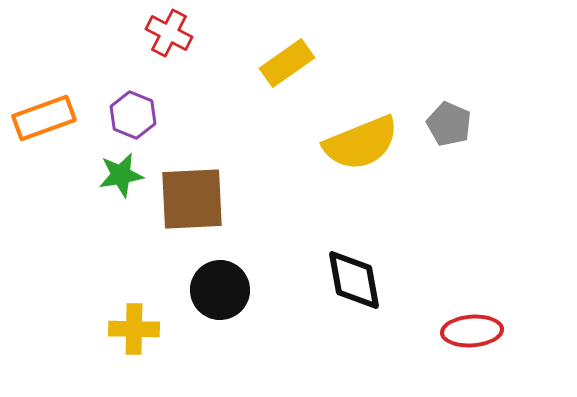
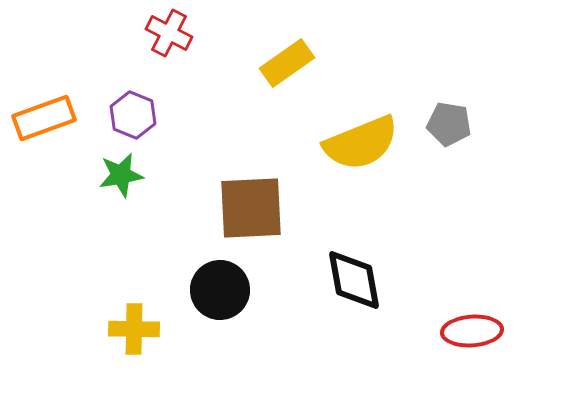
gray pentagon: rotated 15 degrees counterclockwise
brown square: moved 59 px right, 9 px down
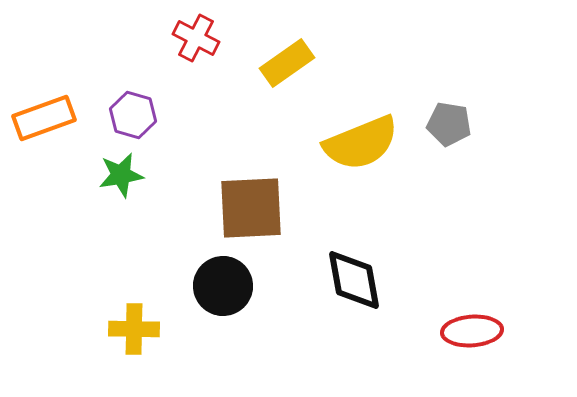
red cross: moved 27 px right, 5 px down
purple hexagon: rotated 6 degrees counterclockwise
black circle: moved 3 px right, 4 px up
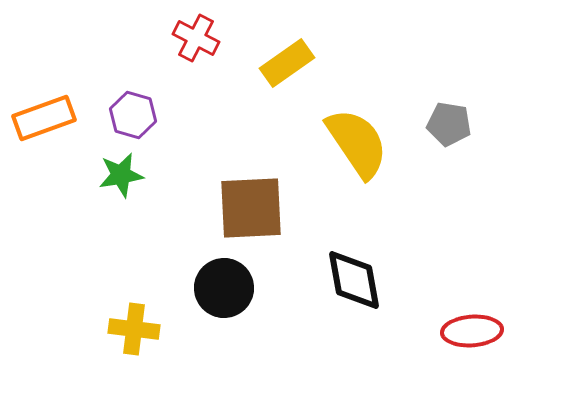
yellow semicircle: moved 4 px left; rotated 102 degrees counterclockwise
black circle: moved 1 px right, 2 px down
yellow cross: rotated 6 degrees clockwise
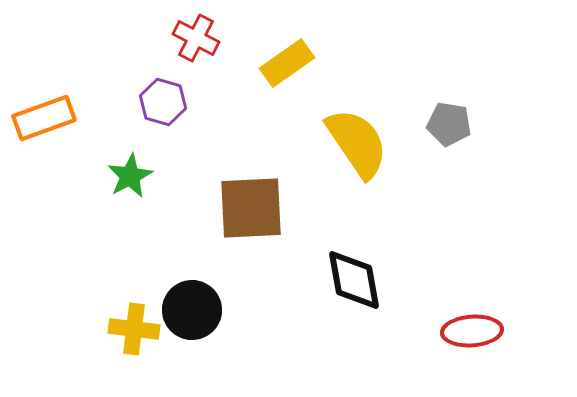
purple hexagon: moved 30 px right, 13 px up
green star: moved 9 px right, 1 px down; rotated 18 degrees counterclockwise
black circle: moved 32 px left, 22 px down
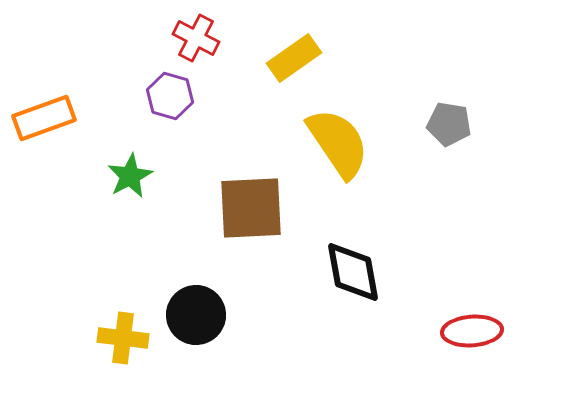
yellow rectangle: moved 7 px right, 5 px up
purple hexagon: moved 7 px right, 6 px up
yellow semicircle: moved 19 px left
black diamond: moved 1 px left, 8 px up
black circle: moved 4 px right, 5 px down
yellow cross: moved 11 px left, 9 px down
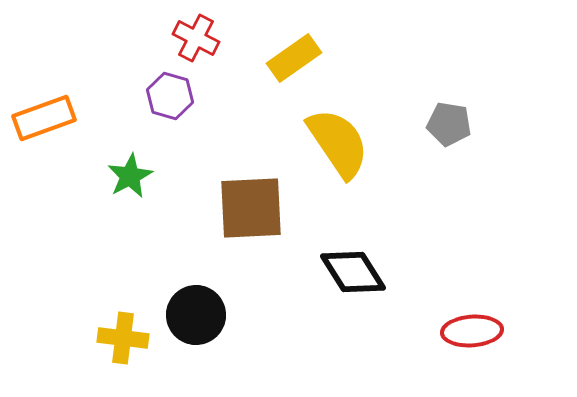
black diamond: rotated 22 degrees counterclockwise
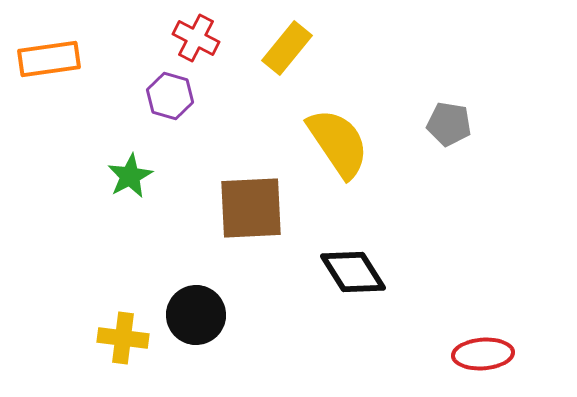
yellow rectangle: moved 7 px left, 10 px up; rotated 16 degrees counterclockwise
orange rectangle: moved 5 px right, 59 px up; rotated 12 degrees clockwise
red ellipse: moved 11 px right, 23 px down
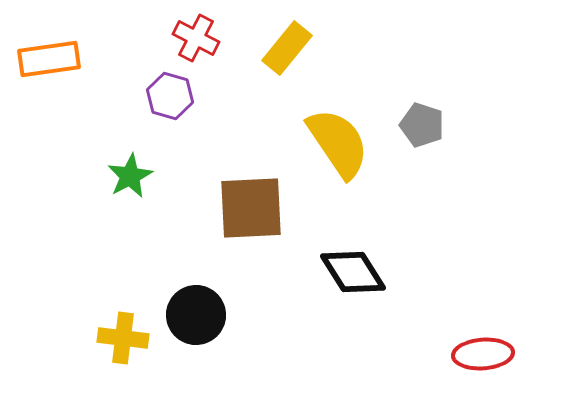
gray pentagon: moved 27 px left, 1 px down; rotated 9 degrees clockwise
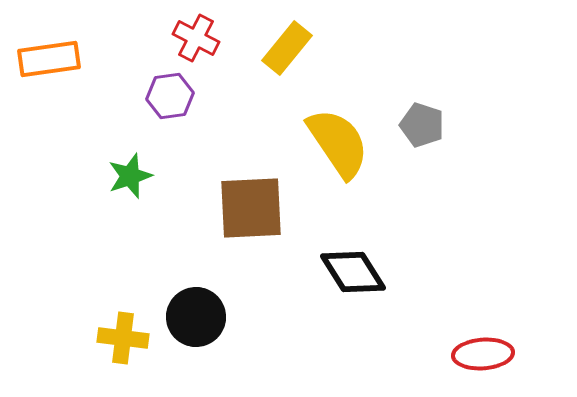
purple hexagon: rotated 24 degrees counterclockwise
green star: rotated 9 degrees clockwise
black circle: moved 2 px down
